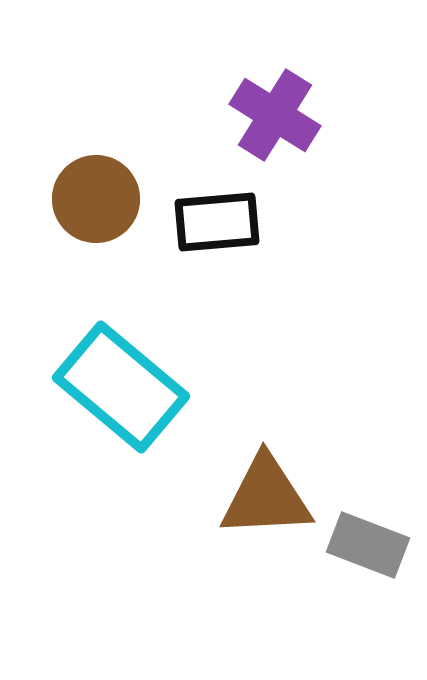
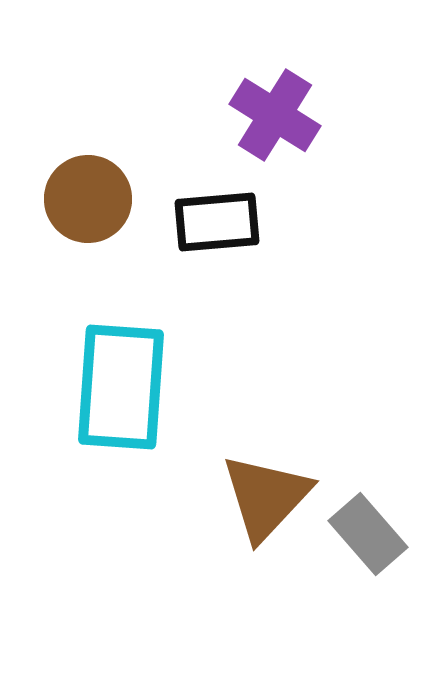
brown circle: moved 8 px left
cyan rectangle: rotated 54 degrees clockwise
brown triangle: rotated 44 degrees counterclockwise
gray rectangle: moved 11 px up; rotated 28 degrees clockwise
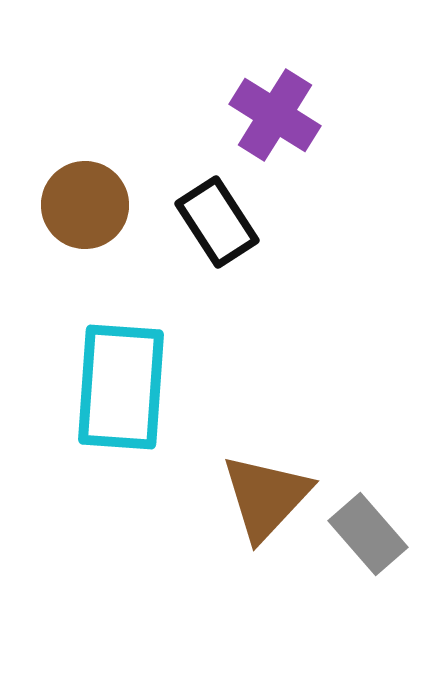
brown circle: moved 3 px left, 6 px down
black rectangle: rotated 62 degrees clockwise
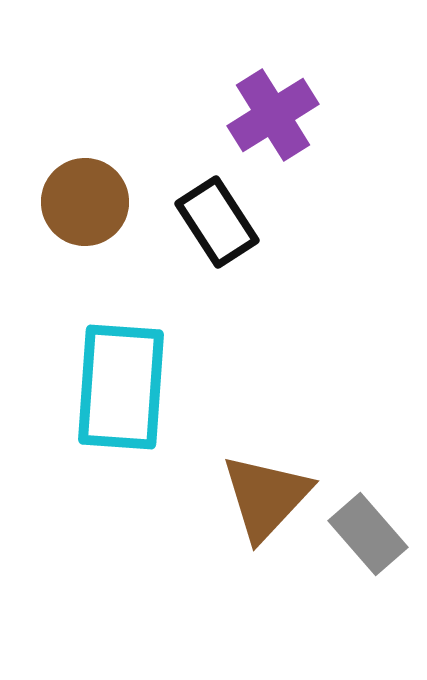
purple cross: moved 2 px left; rotated 26 degrees clockwise
brown circle: moved 3 px up
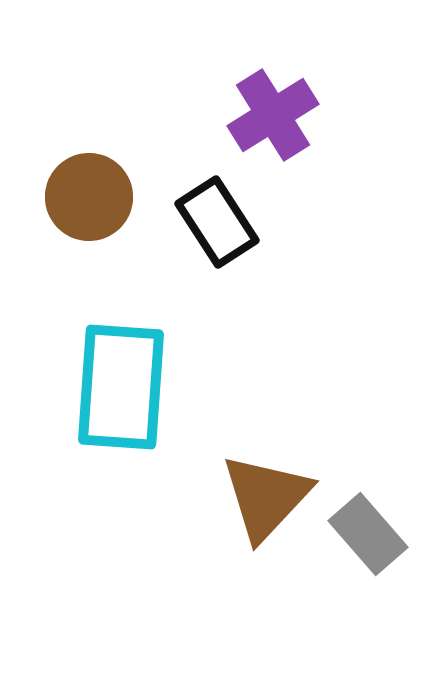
brown circle: moved 4 px right, 5 px up
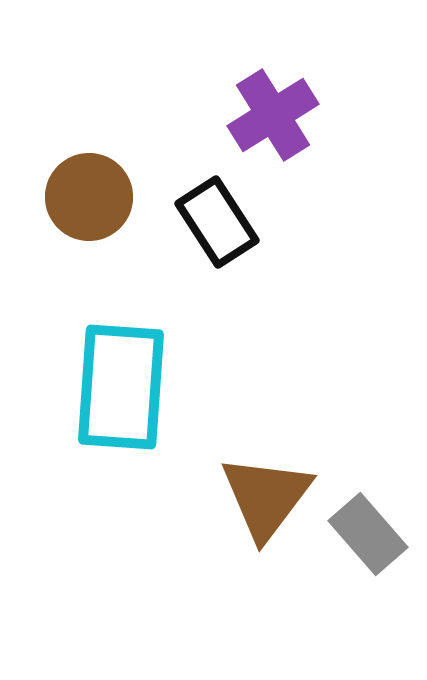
brown triangle: rotated 6 degrees counterclockwise
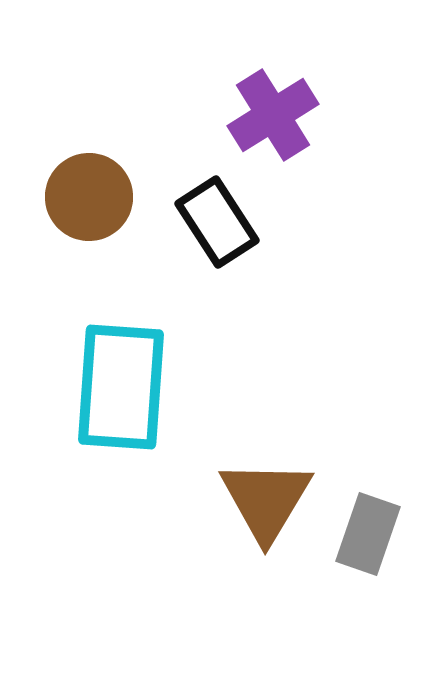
brown triangle: moved 3 px down; rotated 6 degrees counterclockwise
gray rectangle: rotated 60 degrees clockwise
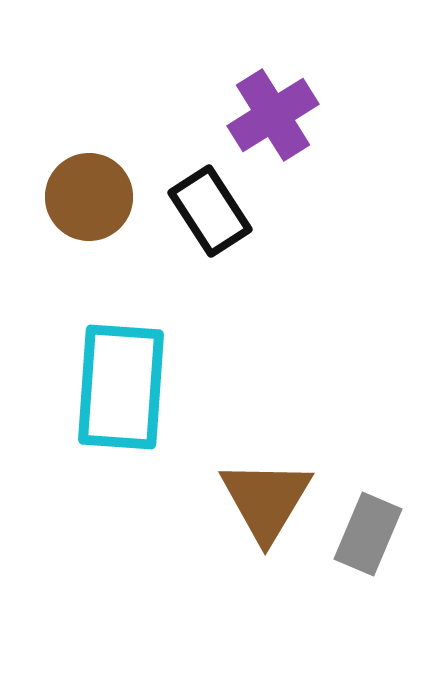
black rectangle: moved 7 px left, 11 px up
gray rectangle: rotated 4 degrees clockwise
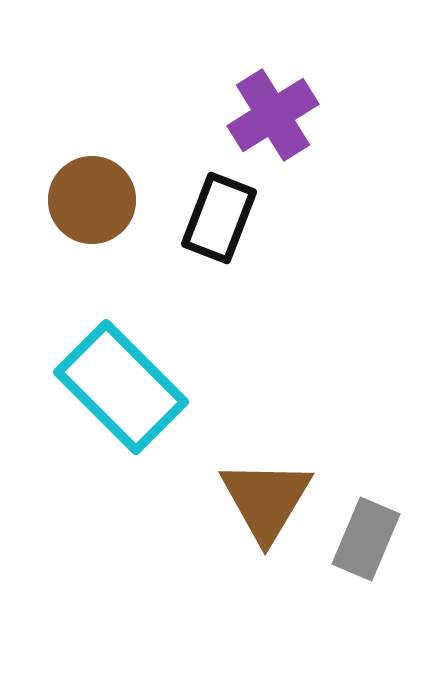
brown circle: moved 3 px right, 3 px down
black rectangle: moved 9 px right, 7 px down; rotated 54 degrees clockwise
cyan rectangle: rotated 49 degrees counterclockwise
gray rectangle: moved 2 px left, 5 px down
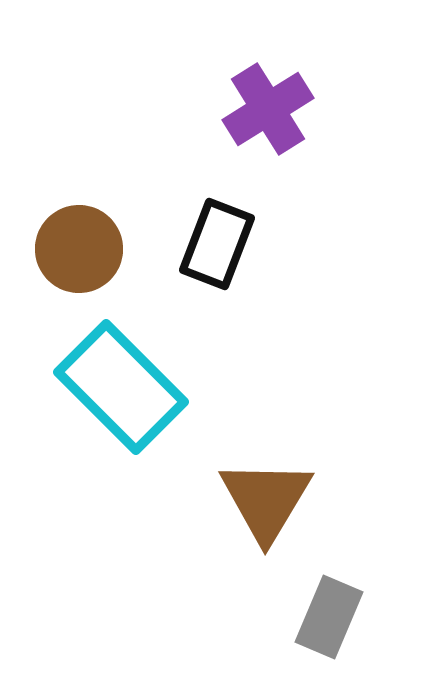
purple cross: moved 5 px left, 6 px up
brown circle: moved 13 px left, 49 px down
black rectangle: moved 2 px left, 26 px down
gray rectangle: moved 37 px left, 78 px down
